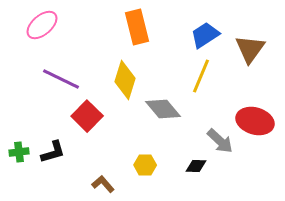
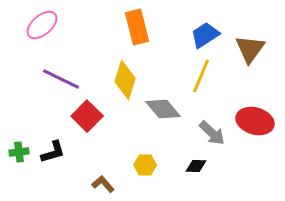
gray arrow: moved 8 px left, 8 px up
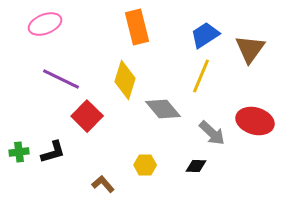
pink ellipse: moved 3 px right, 1 px up; rotated 20 degrees clockwise
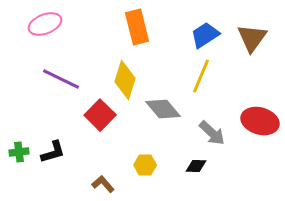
brown triangle: moved 2 px right, 11 px up
red square: moved 13 px right, 1 px up
red ellipse: moved 5 px right
